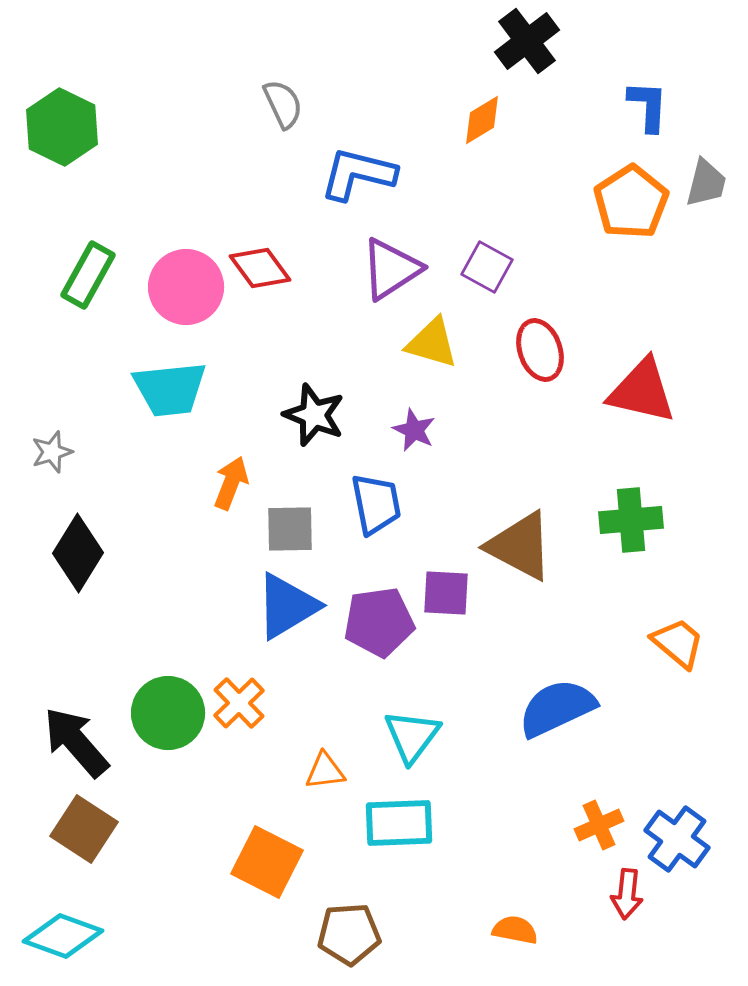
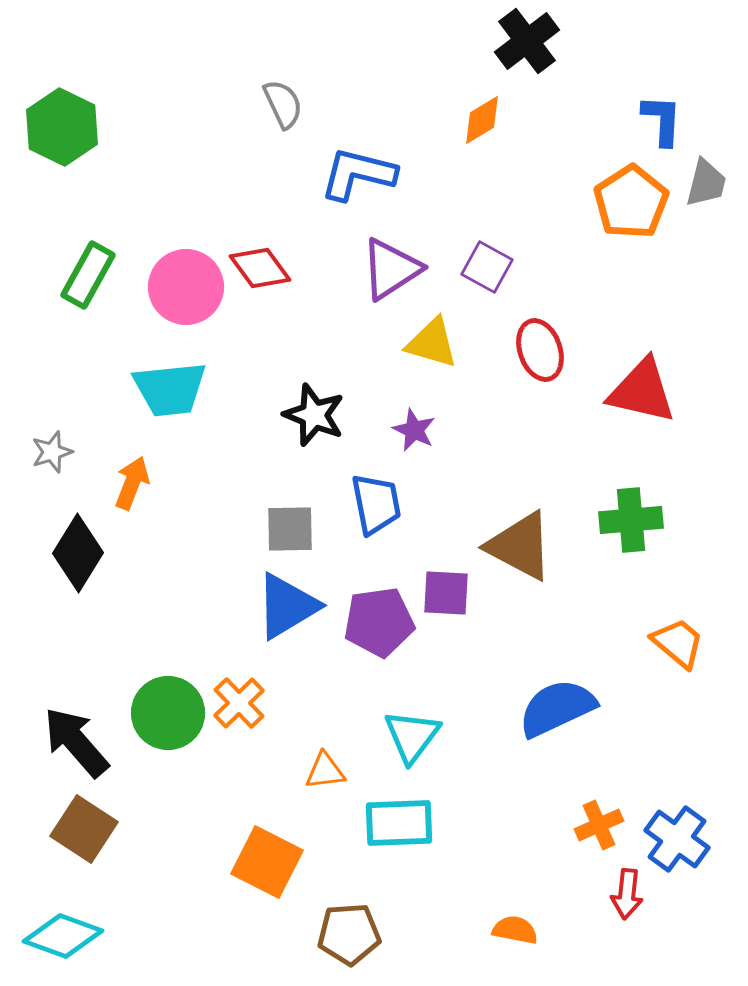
blue L-shape at (648, 106): moved 14 px right, 14 px down
orange arrow at (231, 483): moved 99 px left
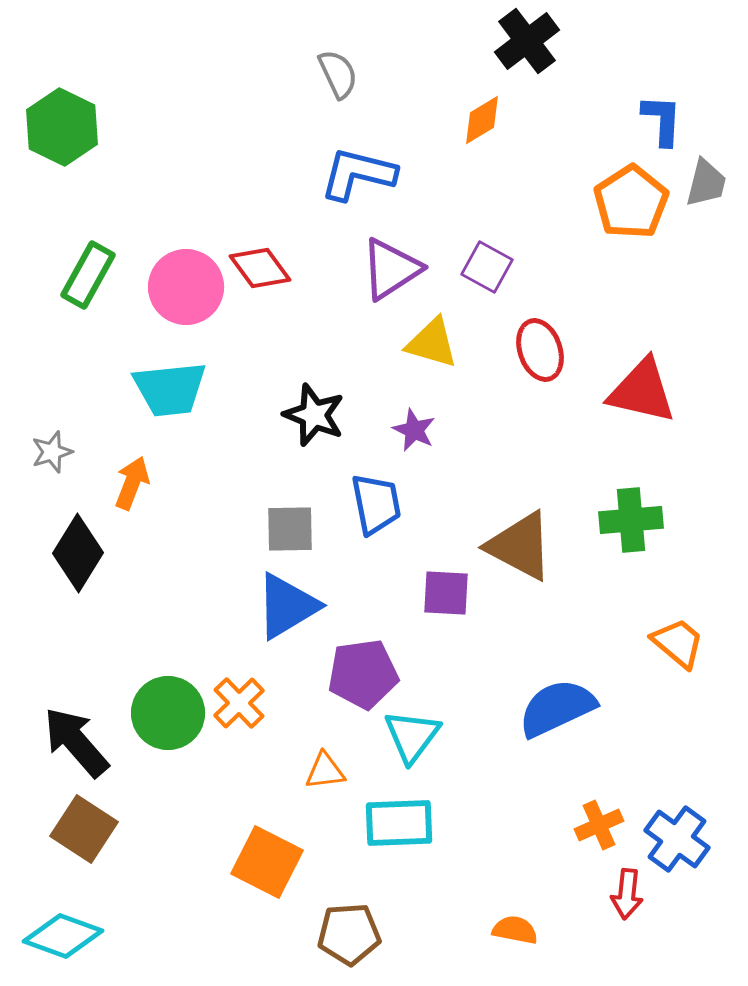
gray semicircle at (283, 104): moved 55 px right, 30 px up
purple pentagon at (379, 622): moved 16 px left, 52 px down
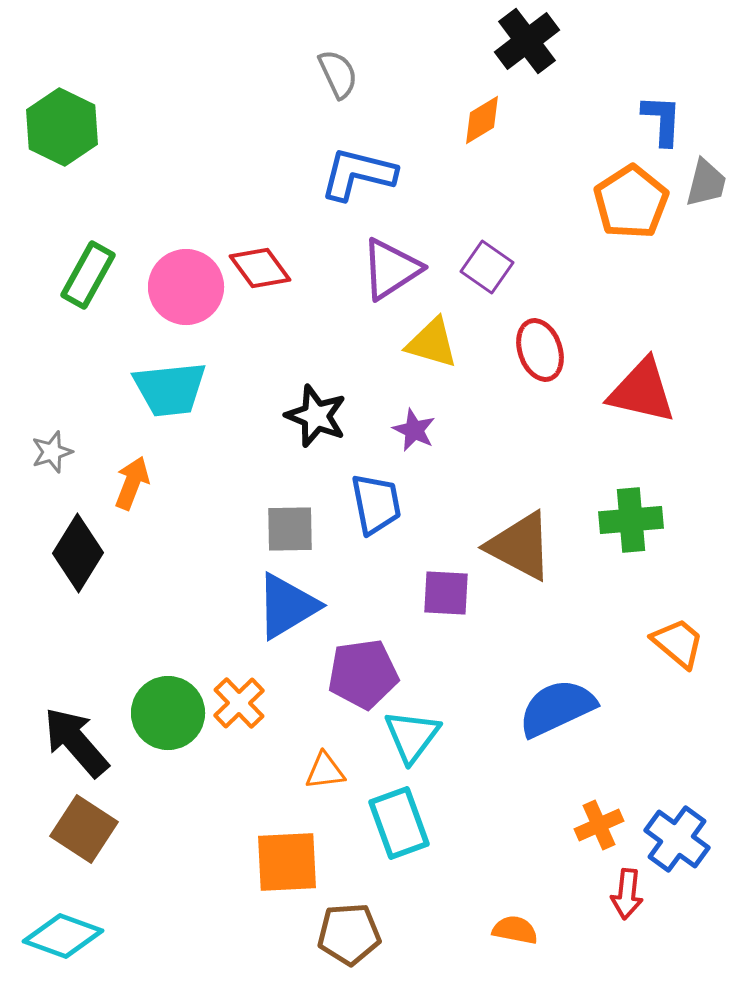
purple square at (487, 267): rotated 6 degrees clockwise
black star at (314, 415): moved 2 px right, 1 px down
cyan rectangle at (399, 823): rotated 72 degrees clockwise
orange square at (267, 862): moved 20 px right; rotated 30 degrees counterclockwise
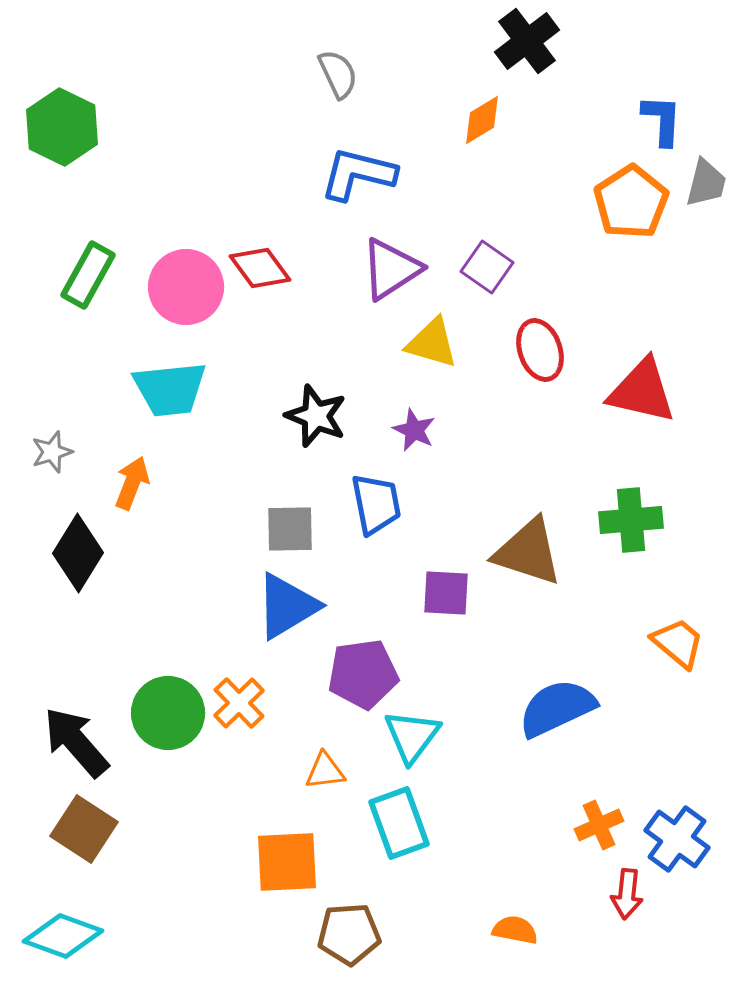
brown triangle at (520, 546): moved 8 px right, 6 px down; rotated 10 degrees counterclockwise
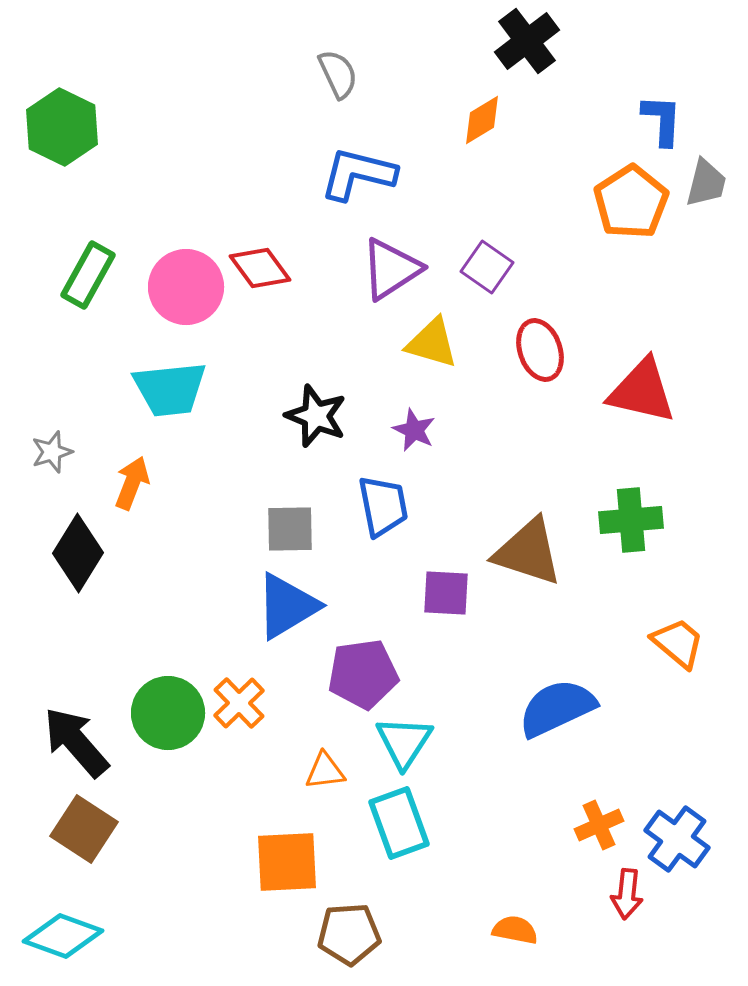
blue trapezoid at (376, 504): moved 7 px right, 2 px down
cyan triangle at (412, 736): moved 8 px left, 6 px down; rotated 4 degrees counterclockwise
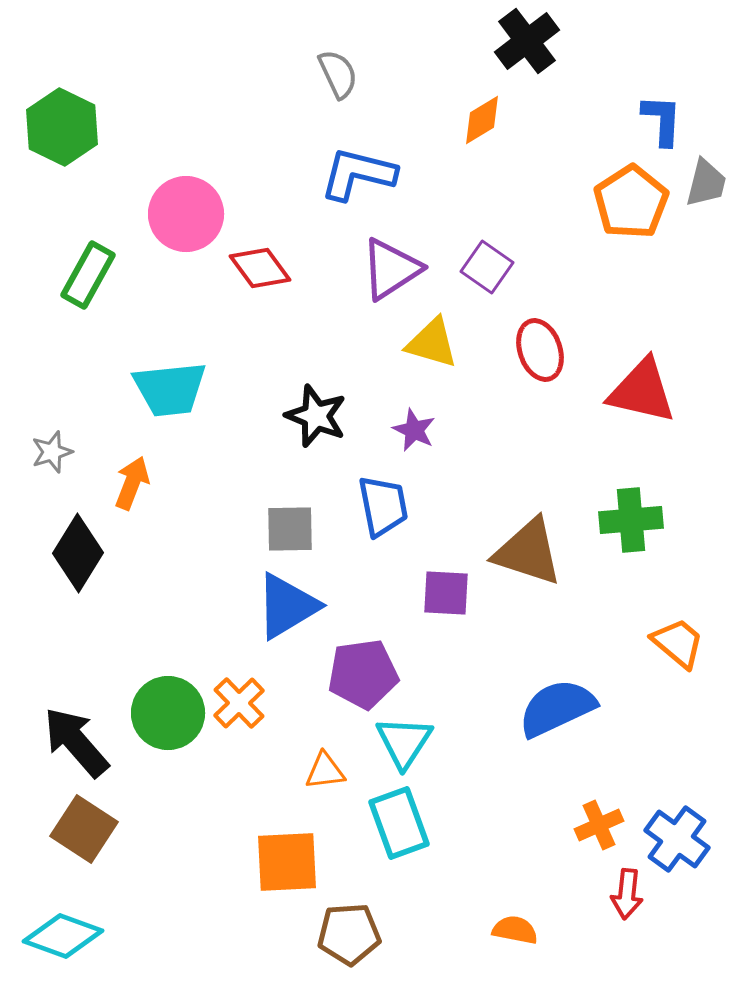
pink circle at (186, 287): moved 73 px up
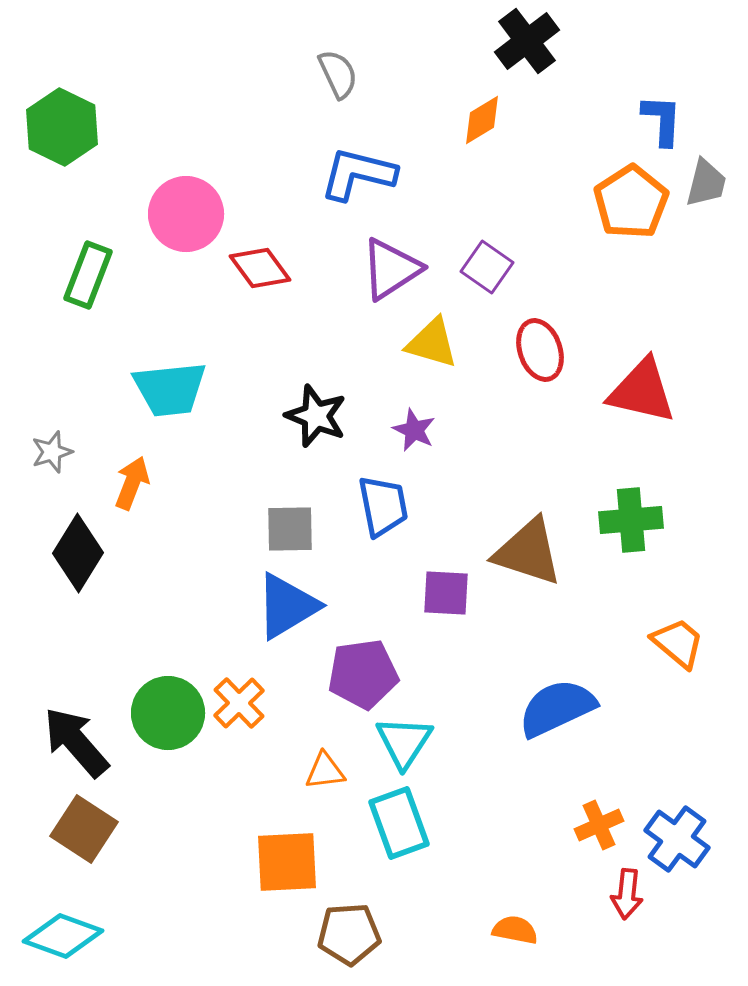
green rectangle at (88, 275): rotated 8 degrees counterclockwise
